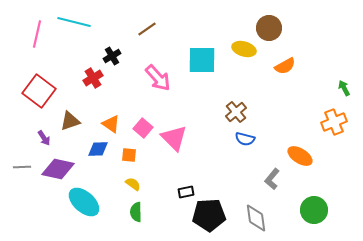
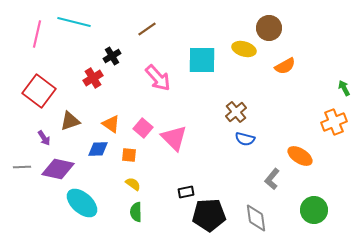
cyan ellipse: moved 2 px left, 1 px down
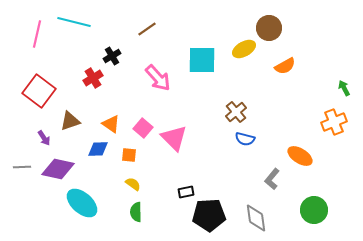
yellow ellipse: rotated 45 degrees counterclockwise
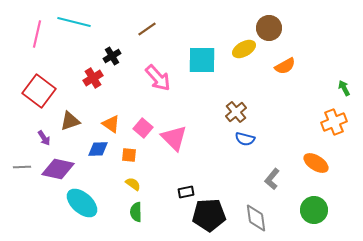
orange ellipse: moved 16 px right, 7 px down
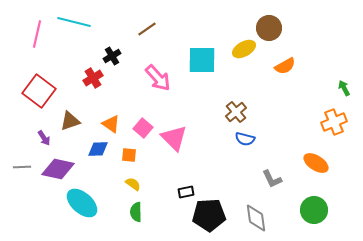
gray L-shape: rotated 65 degrees counterclockwise
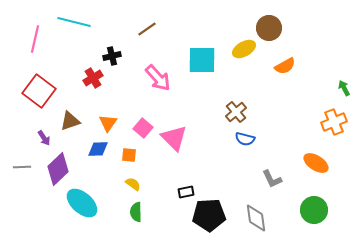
pink line: moved 2 px left, 5 px down
black cross: rotated 18 degrees clockwise
orange triangle: moved 3 px left, 1 px up; rotated 30 degrees clockwise
purple diamond: rotated 56 degrees counterclockwise
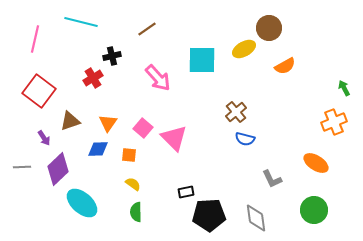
cyan line: moved 7 px right
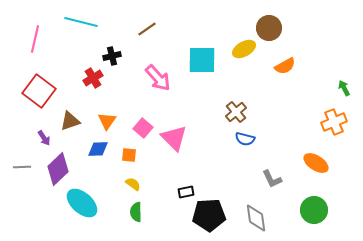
orange triangle: moved 1 px left, 2 px up
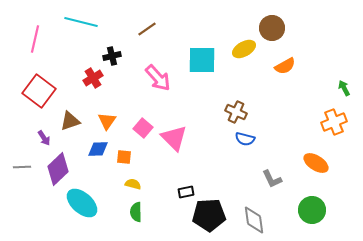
brown circle: moved 3 px right
brown cross: rotated 25 degrees counterclockwise
orange square: moved 5 px left, 2 px down
yellow semicircle: rotated 21 degrees counterclockwise
green circle: moved 2 px left
gray diamond: moved 2 px left, 2 px down
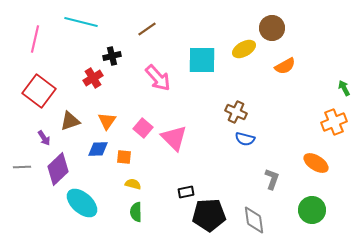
gray L-shape: rotated 135 degrees counterclockwise
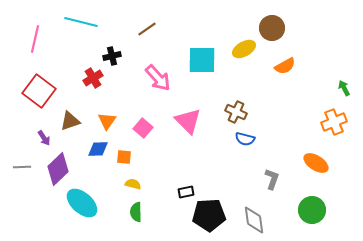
pink triangle: moved 14 px right, 17 px up
